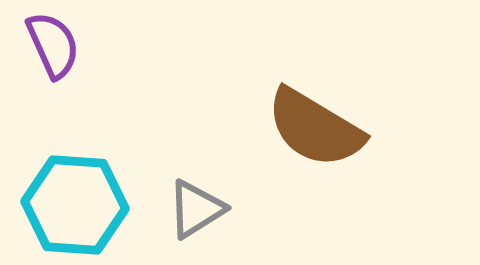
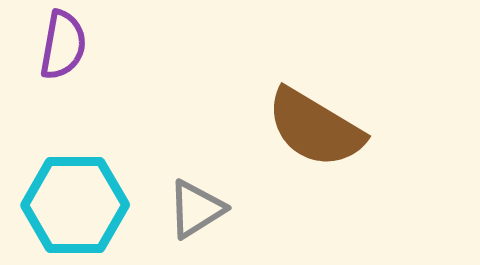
purple semicircle: moved 10 px right; rotated 34 degrees clockwise
cyan hexagon: rotated 4 degrees counterclockwise
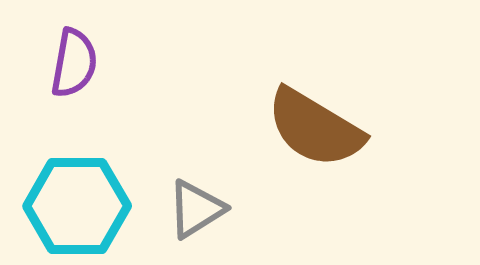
purple semicircle: moved 11 px right, 18 px down
cyan hexagon: moved 2 px right, 1 px down
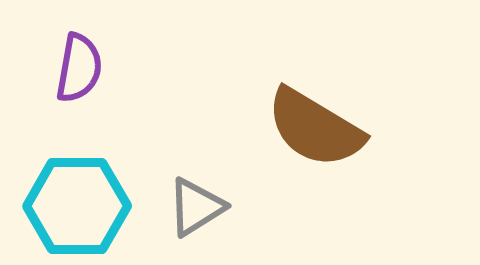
purple semicircle: moved 5 px right, 5 px down
gray triangle: moved 2 px up
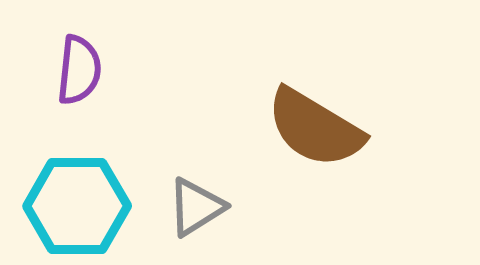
purple semicircle: moved 2 px down; rotated 4 degrees counterclockwise
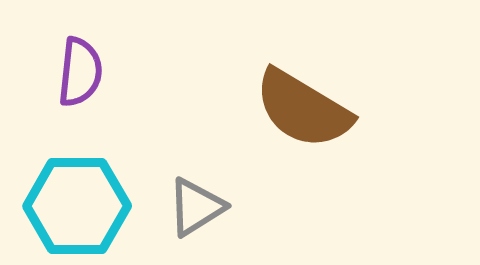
purple semicircle: moved 1 px right, 2 px down
brown semicircle: moved 12 px left, 19 px up
